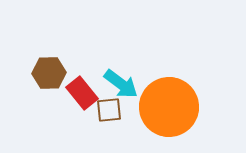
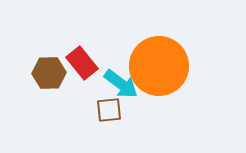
red rectangle: moved 30 px up
orange circle: moved 10 px left, 41 px up
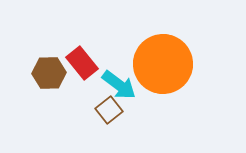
orange circle: moved 4 px right, 2 px up
cyan arrow: moved 2 px left, 1 px down
brown square: rotated 32 degrees counterclockwise
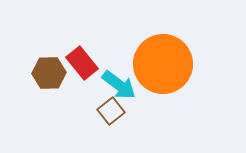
brown square: moved 2 px right, 1 px down
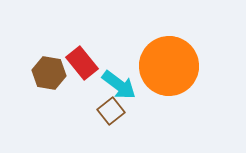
orange circle: moved 6 px right, 2 px down
brown hexagon: rotated 12 degrees clockwise
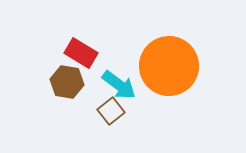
red rectangle: moved 1 px left, 10 px up; rotated 20 degrees counterclockwise
brown hexagon: moved 18 px right, 9 px down
